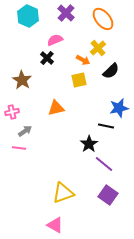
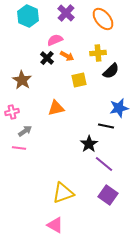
yellow cross: moved 5 px down; rotated 35 degrees clockwise
orange arrow: moved 16 px left, 4 px up
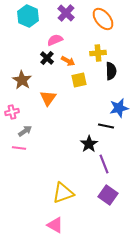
orange arrow: moved 1 px right, 5 px down
black semicircle: rotated 48 degrees counterclockwise
orange triangle: moved 8 px left, 10 px up; rotated 42 degrees counterclockwise
purple line: rotated 30 degrees clockwise
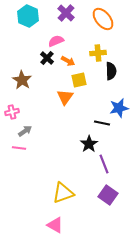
pink semicircle: moved 1 px right, 1 px down
orange triangle: moved 17 px right, 1 px up
black line: moved 4 px left, 3 px up
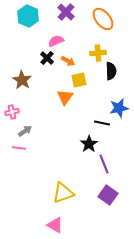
purple cross: moved 1 px up
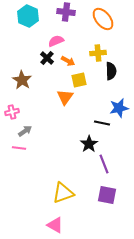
purple cross: rotated 36 degrees counterclockwise
purple square: moved 1 px left; rotated 24 degrees counterclockwise
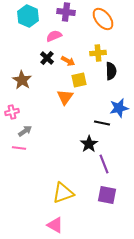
pink semicircle: moved 2 px left, 5 px up
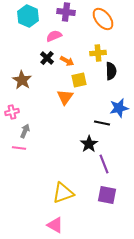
orange arrow: moved 1 px left
gray arrow: rotated 32 degrees counterclockwise
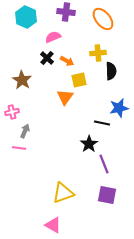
cyan hexagon: moved 2 px left, 1 px down
pink semicircle: moved 1 px left, 1 px down
pink triangle: moved 2 px left
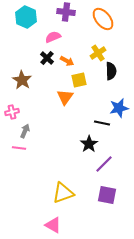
yellow cross: rotated 28 degrees counterclockwise
purple line: rotated 66 degrees clockwise
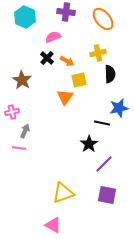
cyan hexagon: moved 1 px left
yellow cross: rotated 21 degrees clockwise
black semicircle: moved 1 px left, 3 px down
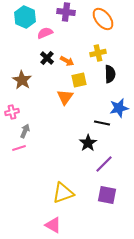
pink semicircle: moved 8 px left, 4 px up
black star: moved 1 px left, 1 px up
pink line: rotated 24 degrees counterclockwise
